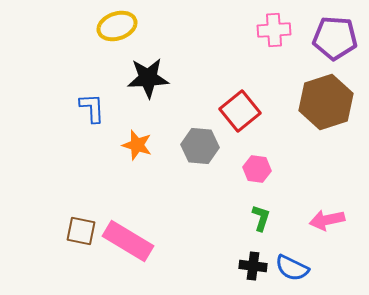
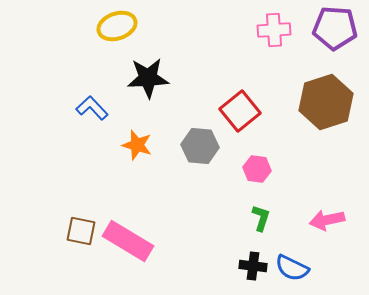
purple pentagon: moved 10 px up
blue L-shape: rotated 40 degrees counterclockwise
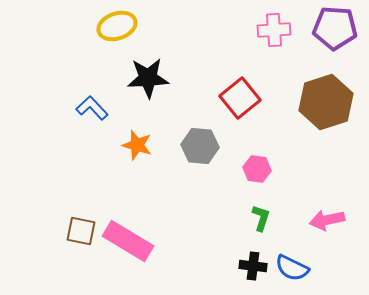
red square: moved 13 px up
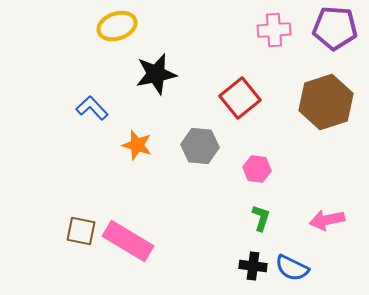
black star: moved 8 px right, 4 px up; rotated 9 degrees counterclockwise
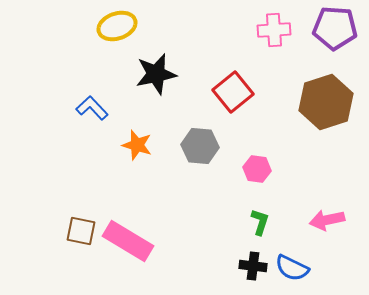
red square: moved 7 px left, 6 px up
green L-shape: moved 1 px left, 4 px down
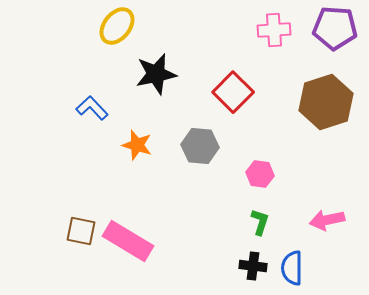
yellow ellipse: rotated 33 degrees counterclockwise
red square: rotated 6 degrees counterclockwise
pink hexagon: moved 3 px right, 5 px down
blue semicircle: rotated 64 degrees clockwise
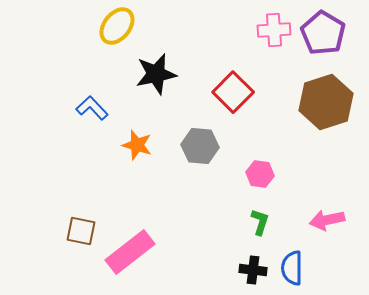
purple pentagon: moved 12 px left, 5 px down; rotated 27 degrees clockwise
pink rectangle: moved 2 px right, 11 px down; rotated 69 degrees counterclockwise
black cross: moved 4 px down
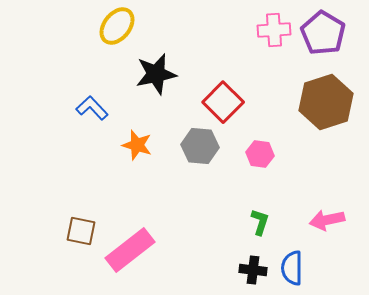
red square: moved 10 px left, 10 px down
pink hexagon: moved 20 px up
pink rectangle: moved 2 px up
